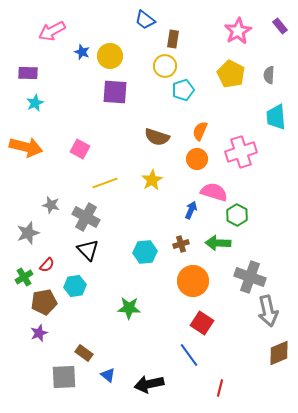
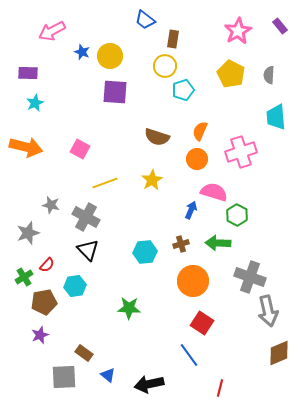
purple star at (39, 333): moved 1 px right, 2 px down
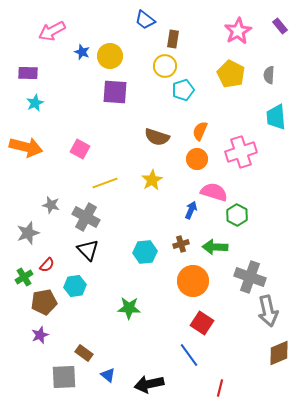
green arrow at (218, 243): moved 3 px left, 4 px down
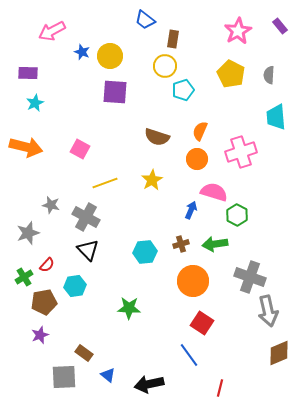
green arrow at (215, 247): moved 3 px up; rotated 10 degrees counterclockwise
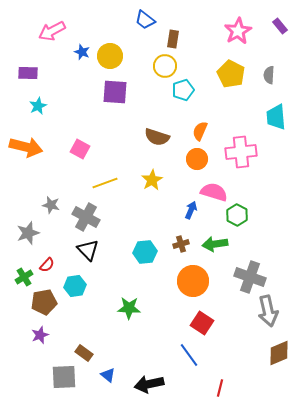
cyan star at (35, 103): moved 3 px right, 3 px down
pink cross at (241, 152): rotated 12 degrees clockwise
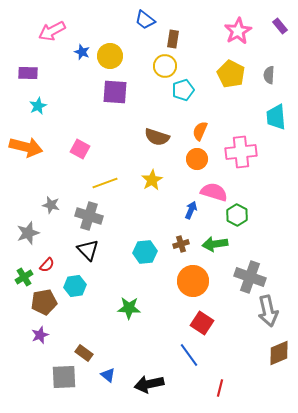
gray cross at (86, 217): moved 3 px right, 1 px up; rotated 12 degrees counterclockwise
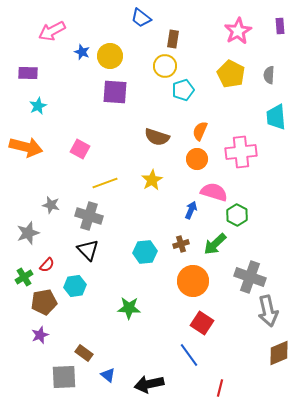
blue trapezoid at (145, 20): moved 4 px left, 2 px up
purple rectangle at (280, 26): rotated 35 degrees clockwise
green arrow at (215, 244): rotated 35 degrees counterclockwise
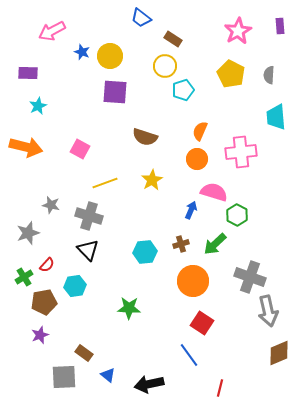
brown rectangle at (173, 39): rotated 66 degrees counterclockwise
brown semicircle at (157, 137): moved 12 px left
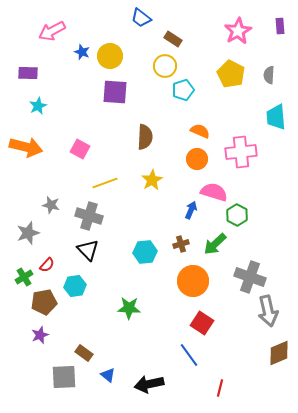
orange semicircle at (200, 131): rotated 90 degrees clockwise
brown semicircle at (145, 137): rotated 105 degrees counterclockwise
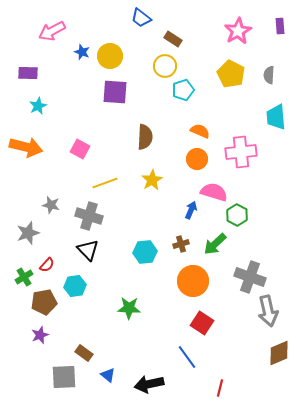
blue line at (189, 355): moved 2 px left, 2 px down
